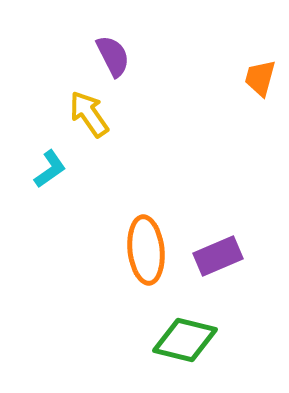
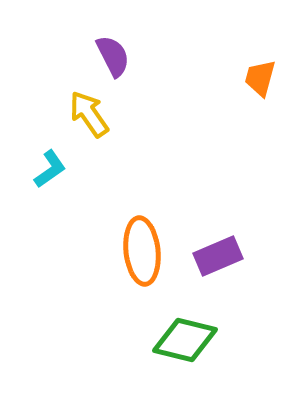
orange ellipse: moved 4 px left, 1 px down
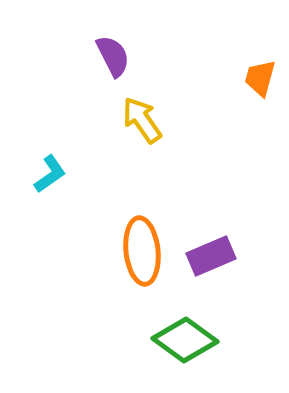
yellow arrow: moved 53 px right, 6 px down
cyan L-shape: moved 5 px down
purple rectangle: moved 7 px left
green diamond: rotated 22 degrees clockwise
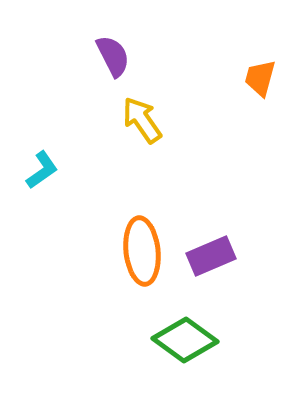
cyan L-shape: moved 8 px left, 4 px up
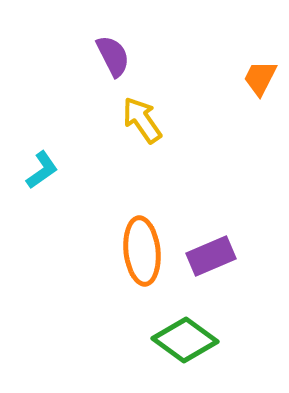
orange trapezoid: rotated 12 degrees clockwise
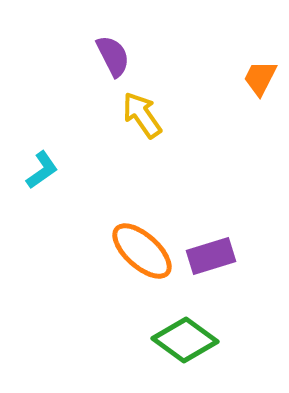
yellow arrow: moved 5 px up
orange ellipse: rotated 42 degrees counterclockwise
purple rectangle: rotated 6 degrees clockwise
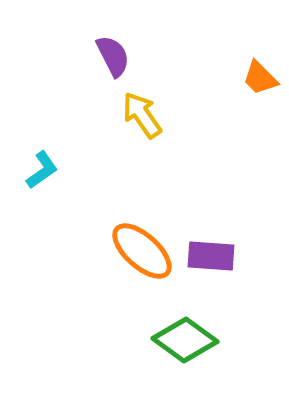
orange trapezoid: rotated 72 degrees counterclockwise
purple rectangle: rotated 21 degrees clockwise
